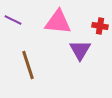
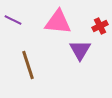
red cross: rotated 35 degrees counterclockwise
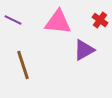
red cross: moved 6 px up; rotated 28 degrees counterclockwise
purple triangle: moved 4 px right; rotated 30 degrees clockwise
brown line: moved 5 px left
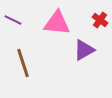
pink triangle: moved 1 px left, 1 px down
brown line: moved 2 px up
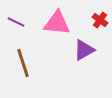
purple line: moved 3 px right, 2 px down
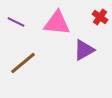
red cross: moved 3 px up
brown line: rotated 68 degrees clockwise
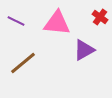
purple line: moved 1 px up
